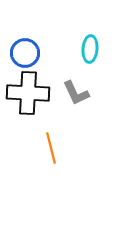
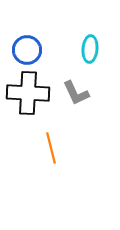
blue circle: moved 2 px right, 3 px up
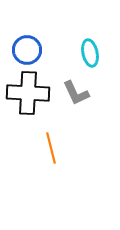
cyan ellipse: moved 4 px down; rotated 16 degrees counterclockwise
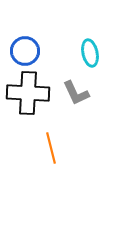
blue circle: moved 2 px left, 1 px down
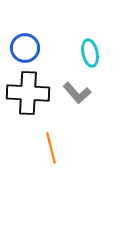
blue circle: moved 3 px up
gray L-shape: moved 1 px right; rotated 16 degrees counterclockwise
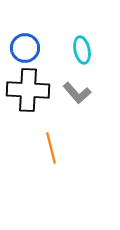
cyan ellipse: moved 8 px left, 3 px up
black cross: moved 3 px up
